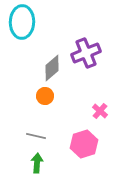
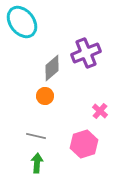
cyan ellipse: rotated 40 degrees counterclockwise
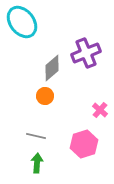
pink cross: moved 1 px up
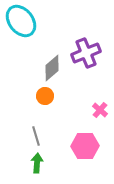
cyan ellipse: moved 1 px left, 1 px up
gray line: rotated 60 degrees clockwise
pink hexagon: moved 1 px right, 2 px down; rotated 16 degrees clockwise
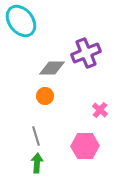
gray diamond: rotated 40 degrees clockwise
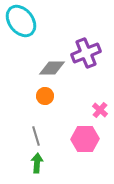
pink hexagon: moved 7 px up
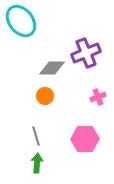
pink cross: moved 2 px left, 13 px up; rotated 28 degrees clockwise
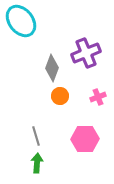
gray diamond: rotated 68 degrees counterclockwise
orange circle: moved 15 px right
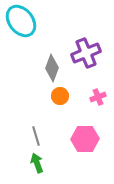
green arrow: rotated 24 degrees counterclockwise
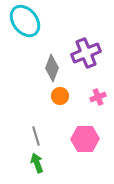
cyan ellipse: moved 4 px right
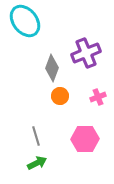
green arrow: rotated 84 degrees clockwise
